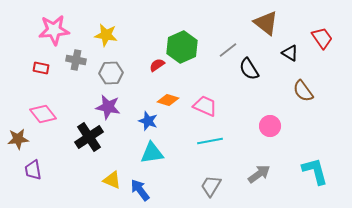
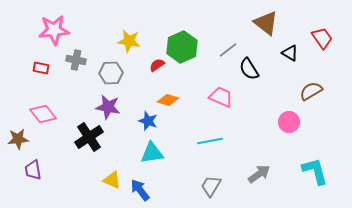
yellow star: moved 23 px right, 6 px down
brown semicircle: moved 8 px right; rotated 95 degrees clockwise
pink trapezoid: moved 16 px right, 9 px up
pink circle: moved 19 px right, 4 px up
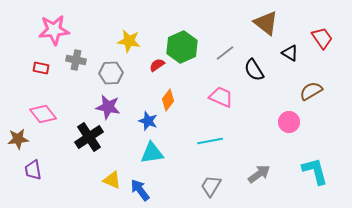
gray line: moved 3 px left, 3 px down
black semicircle: moved 5 px right, 1 px down
orange diamond: rotated 70 degrees counterclockwise
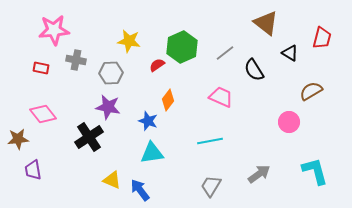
red trapezoid: rotated 50 degrees clockwise
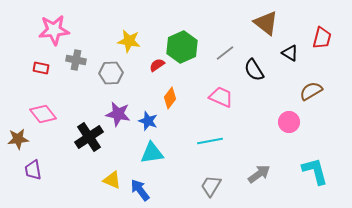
orange diamond: moved 2 px right, 2 px up
purple star: moved 10 px right, 7 px down
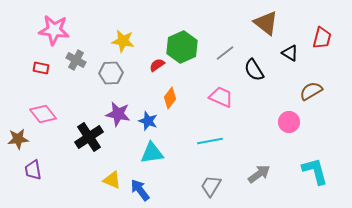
pink star: rotated 12 degrees clockwise
yellow star: moved 6 px left
gray cross: rotated 18 degrees clockwise
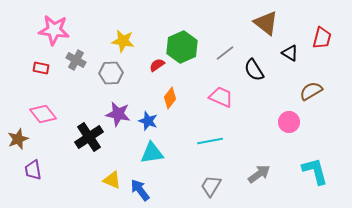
brown star: rotated 15 degrees counterclockwise
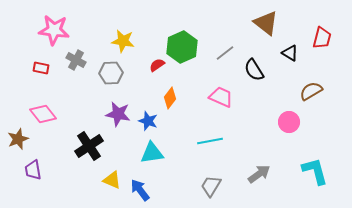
black cross: moved 9 px down
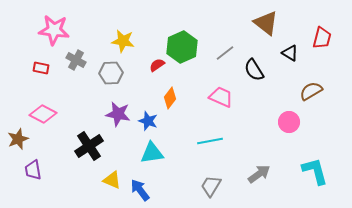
pink diamond: rotated 24 degrees counterclockwise
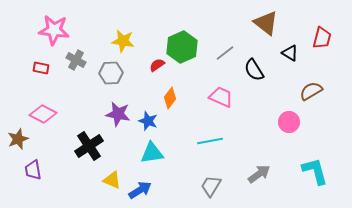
blue arrow: rotated 95 degrees clockwise
